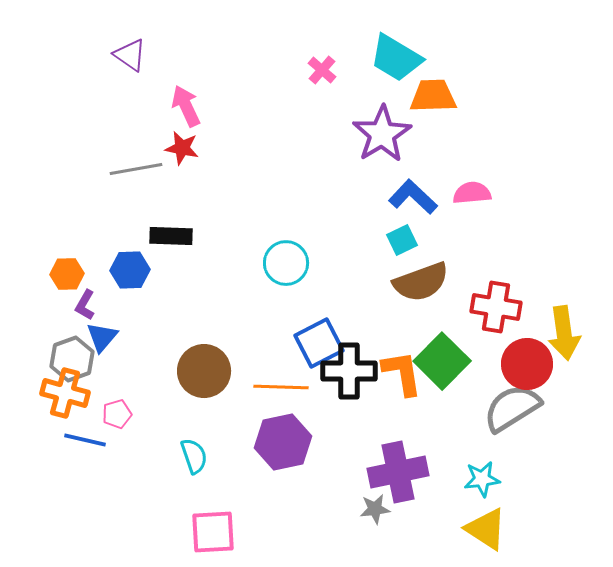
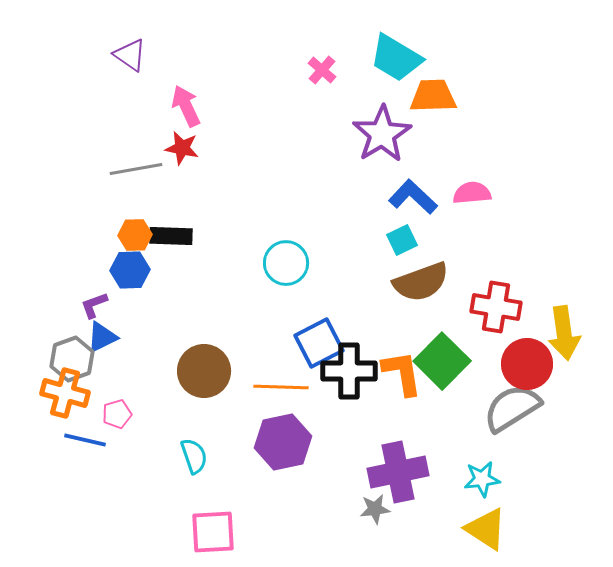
orange hexagon: moved 68 px right, 39 px up
purple L-shape: moved 9 px right; rotated 40 degrees clockwise
blue triangle: rotated 24 degrees clockwise
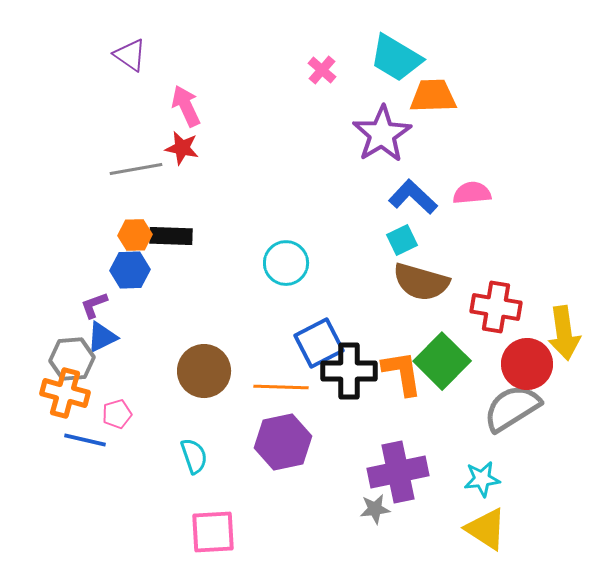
brown semicircle: rotated 36 degrees clockwise
gray hexagon: rotated 15 degrees clockwise
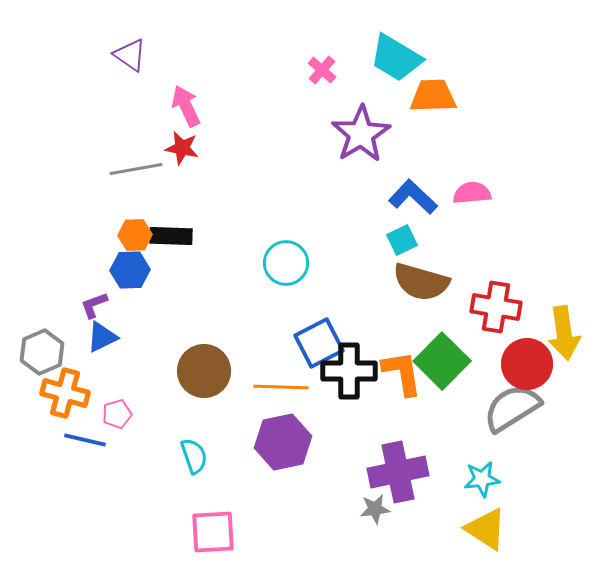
purple star: moved 21 px left
gray hexagon: moved 30 px left, 7 px up; rotated 18 degrees counterclockwise
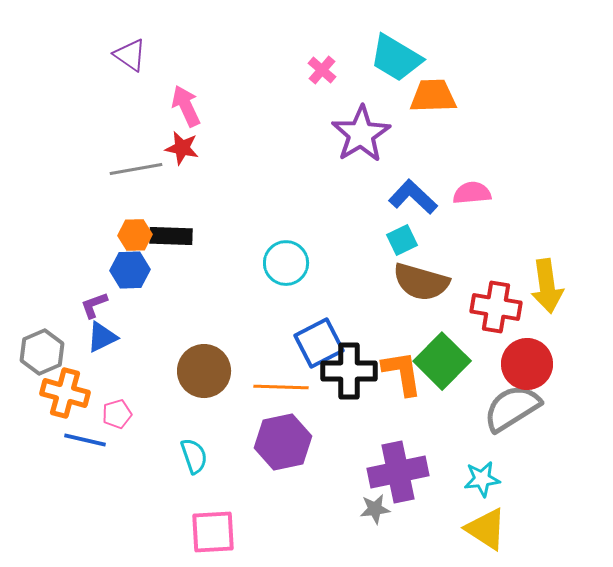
yellow arrow: moved 17 px left, 47 px up
